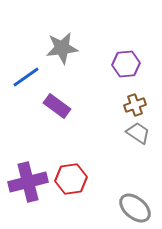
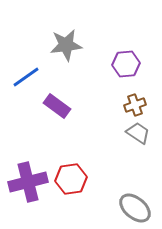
gray star: moved 4 px right, 3 px up
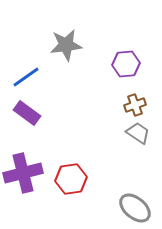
purple rectangle: moved 30 px left, 7 px down
purple cross: moved 5 px left, 9 px up
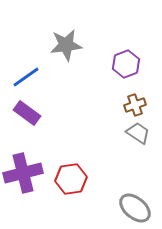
purple hexagon: rotated 16 degrees counterclockwise
